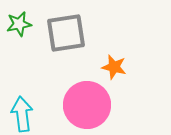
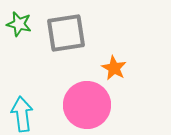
green star: rotated 25 degrees clockwise
orange star: moved 1 px down; rotated 15 degrees clockwise
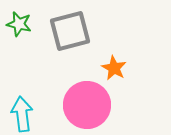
gray square: moved 4 px right, 2 px up; rotated 6 degrees counterclockwise
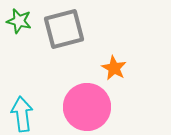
green star: moved 3 px up
gray square: moved 6 px left, 2 px up
pink circle: moved 2 px down
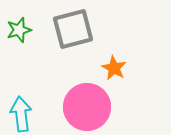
green star: moved 9 px down; rotated 30 degrees counterclockwise
gray square: moved 9 px right
cyan arrow: moved 1 px left
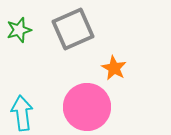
gray square: rotated 9 degrees counterclockwise
cyan arrow: moved 1 px right, 1 px up
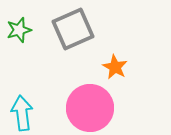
orange star: moved 1 px right, 1 px up
pink circle: moved 3 px right, 1 px down
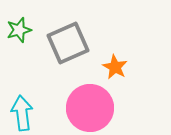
gray square: moved 5 px left, 14 px down
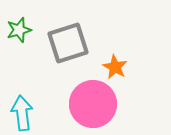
gray square: rotated 6 degrees clockwise
pink circle: moved 3 px right, 4 px up
